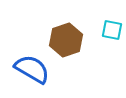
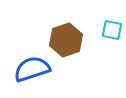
blue semicircle: rotated 48 degrees counterclockwise
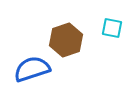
cyan square: moved 2 px up
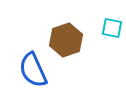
blue semicircle: moved 1 px right, 1 px down; rotated 96 degrees counterclockwise
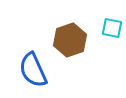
brown hexagon: moved 4 px right
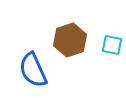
cyan square: moved 17 px down
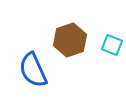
cyan square: rotated 10 degrees clockwise
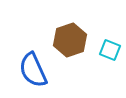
cyan square: moved 2 px left, 5 px down
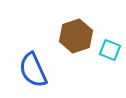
brown hexagon: moved 6 px right, 4 px up
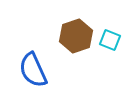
cyan square: moved 10 px up
